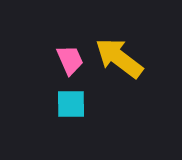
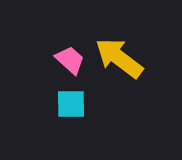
pink trapezoid: rotated 24 degrees counterclockwise
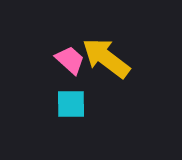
yellow arrow: moved 13 px left
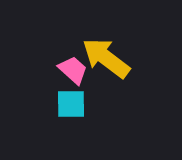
pink trapezoid: moved 3 px right, 10 px down
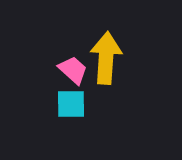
yellow arrow: rotated 57 degrees clockwise
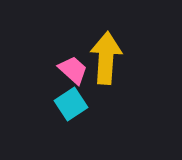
cyan square: rotated 32 degrees counterclockwise
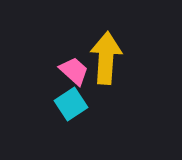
pink trapezoid: moved 1 px right, 1 px down
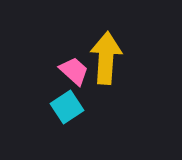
cyan square: moved 4 px left, 3 px down
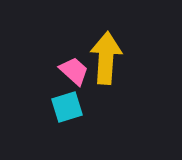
cyan square: rotated 16 degrees clockwise
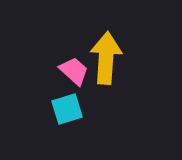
cyan square: moved 2 px down
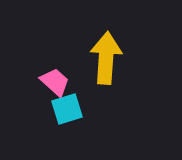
pink trapezoid: moved 19 px left, 11 px down
